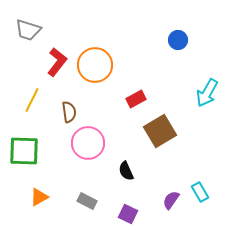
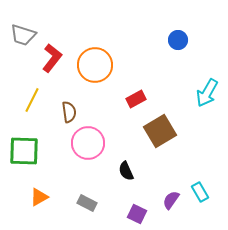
gray trapezoid: moved 5 px left, 5 px down
red L-shape: moved 5 px left, 4 px up
gray rectangle: moved 2 px down
purple square: moved 9 px right
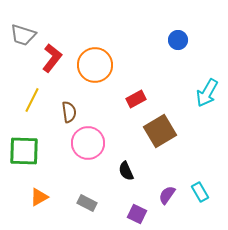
purple semicircle: moved 4 px left, 5 px up
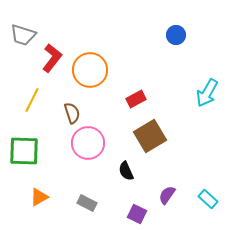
blue circle: moved 2 px left, 5 px up
orange circle: moved 5 px left, 5 px down
brown semicircle: moved 3 px right, 1 px down; rotated 10 degrees counterclockwise
brown square: moved 10 px left, 5 px down
cyan rectangle: moved 8 px right, 7 px down; rotated 18 degrees counterclockwise
